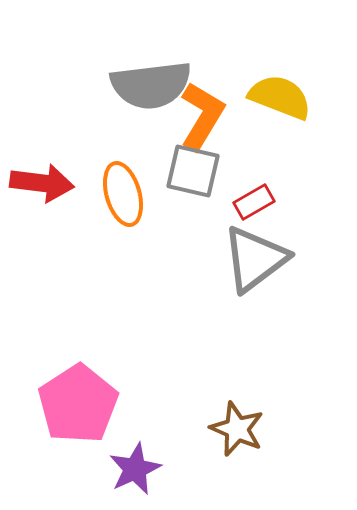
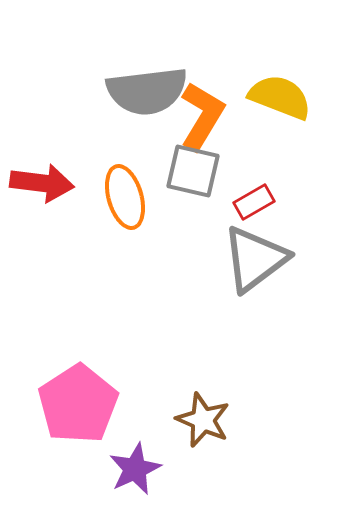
gray semicircle: moved 4 px left, 6 px down
orange ellipse: moved 2 px right, 3 px down
brown star: moved 34 px left, 9 px up
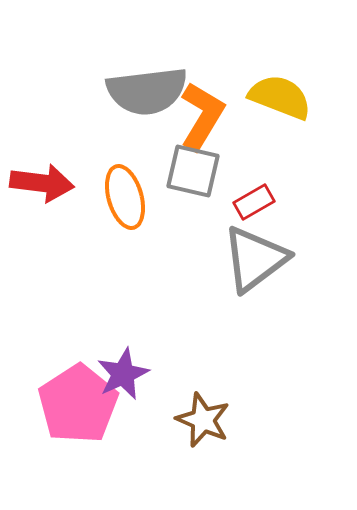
purple star: moved 12 px left, 95 px up
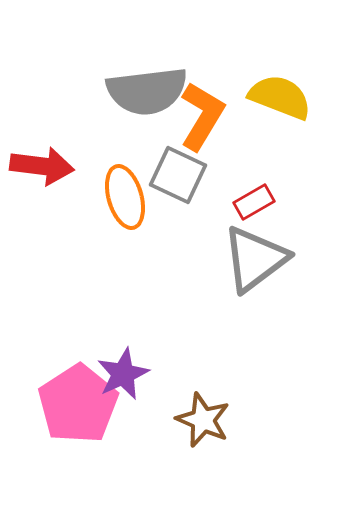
gray square: moved 15 px left, 4 px down; rotated 12 degrees clockwise
red arrow: moved 17 px up
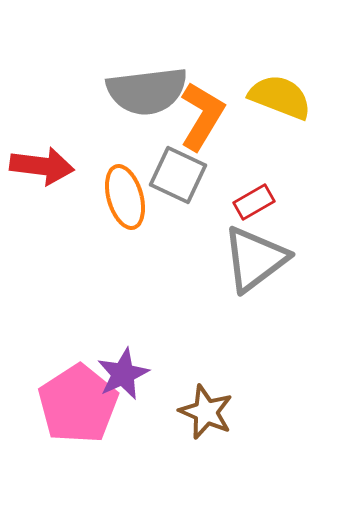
brown star: moved 3 px right, 8 px up
